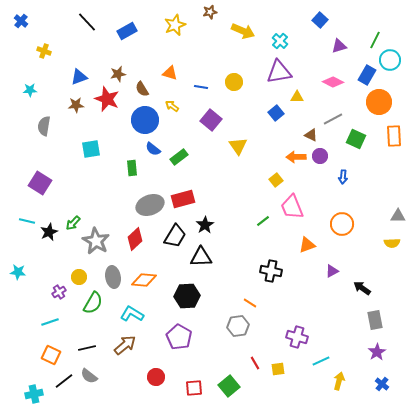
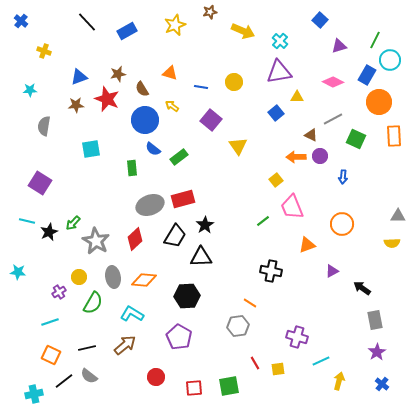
green square at (229, 386): rotated 30 degrees clockwise
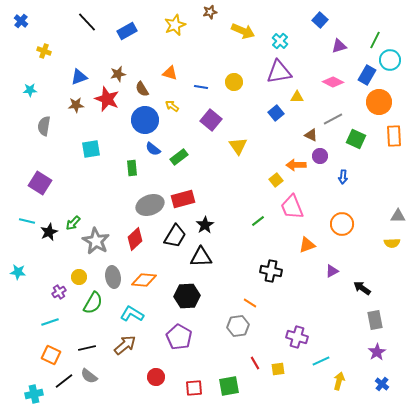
orange arrow at (296, 157): moved 8 px down
green line at (263, 221): moved 5 px left
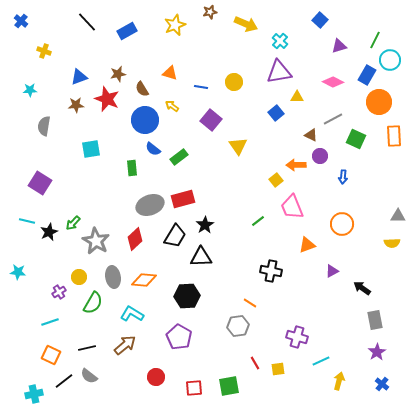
yellow arrow at (243, 31): moved 3 px right, 7 px up
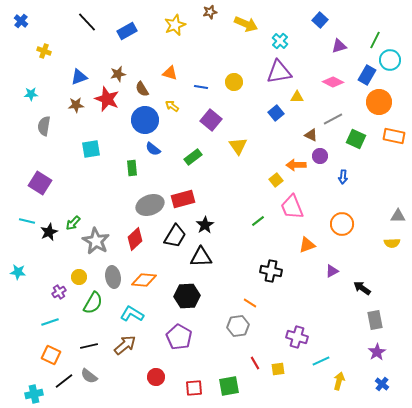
cyan star at (30, 90): moved 1 px right, 4 px down
orange rectangle at (394, 136): rotated 75 degrees counterclockwise
green rectangle at (179, 157): moved 14 px right
black line at (87, 348): moved 2 px right, 2 px up
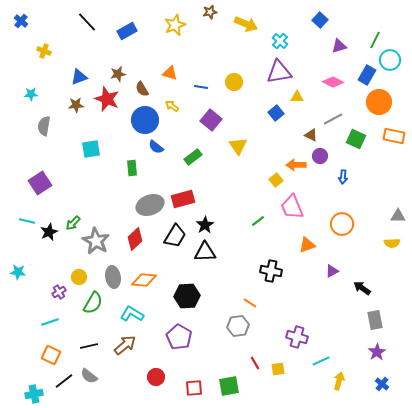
blue semicircle at (153, 149): moved 3 px right, 2 px up
purple square at (40, 183): rotated 25 degrees clockwise
black triangle at (201, 257): moved 4 px right, 5 px up
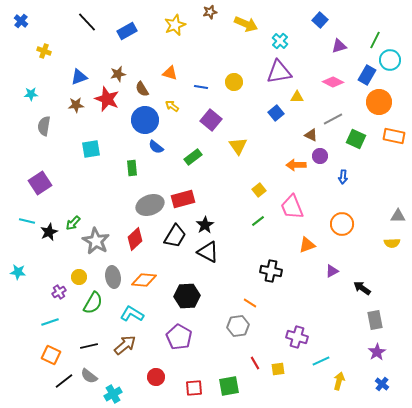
yellow square at (276, 180): moved 17 px left, 10 px down
black triangle at (205, 252): moved 3 px right; rotated 30 degrees clockwise
cyan cross at (34, 394): moved 79 px right; rotated 18 degrees counterclockwise
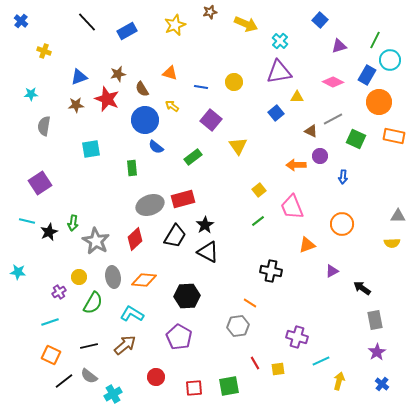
brown triangle at (311, 135): moved 4 px up
green arrow at (73, 223): rotated 35 degrees counterclockwise
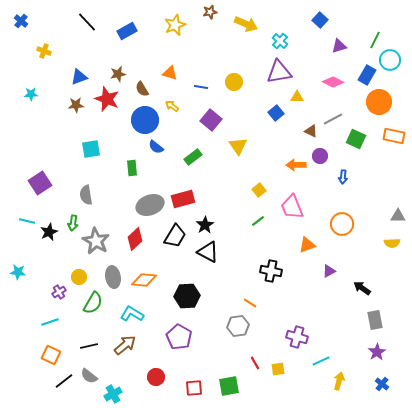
gray semicircle at (44, 126): moved 42 px right, 69 px down; rotated 18 degrees counterclockwise
purple triangle at (332, 271): moved 3 px left
